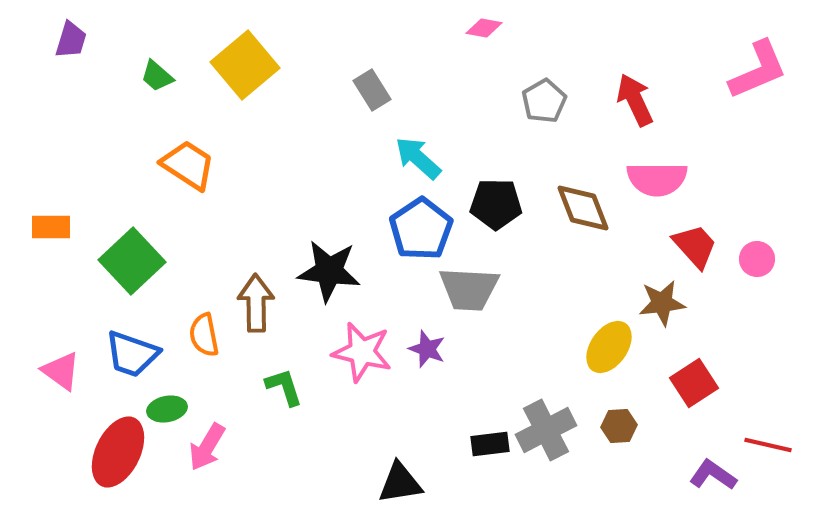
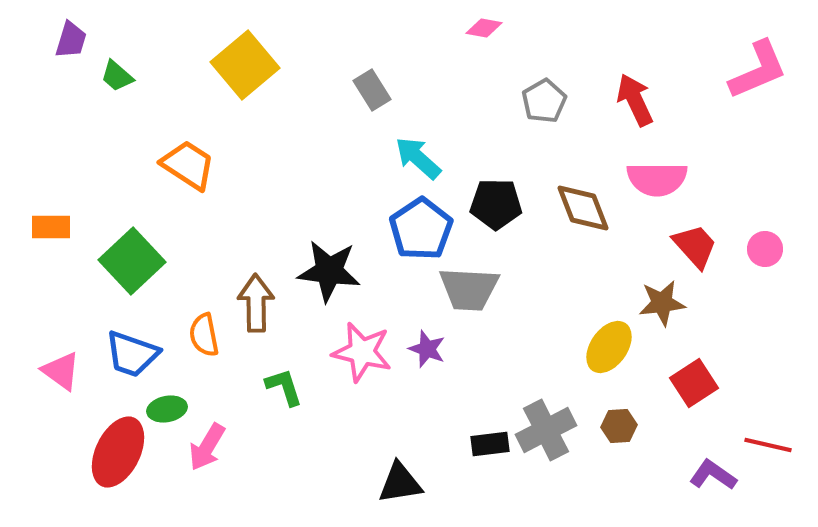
green trapezoid: moved 40 px left
pink circle: moved 8 px right, 10 px up
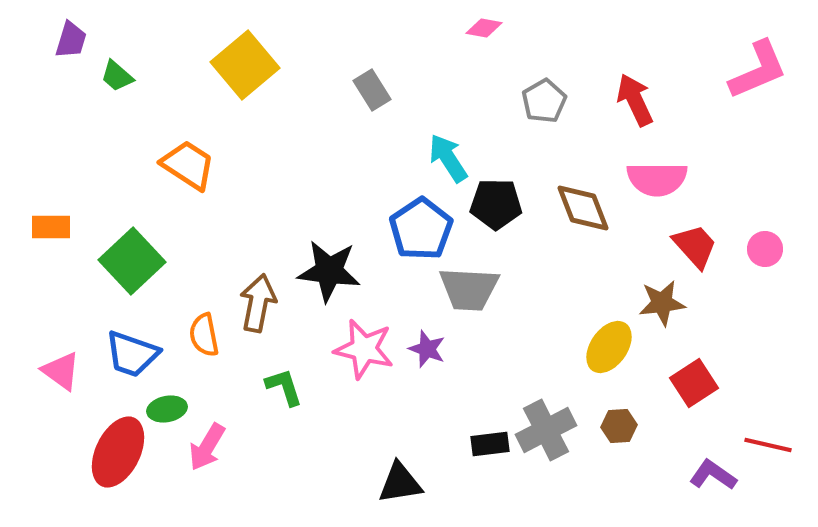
cyan arrow: moved 30 px right; rotated 15 degrees clockwise
brown arrow: moved 2 px right; rotated 12 degrees clockwise
pink star: moved 2 px right, 3 px up
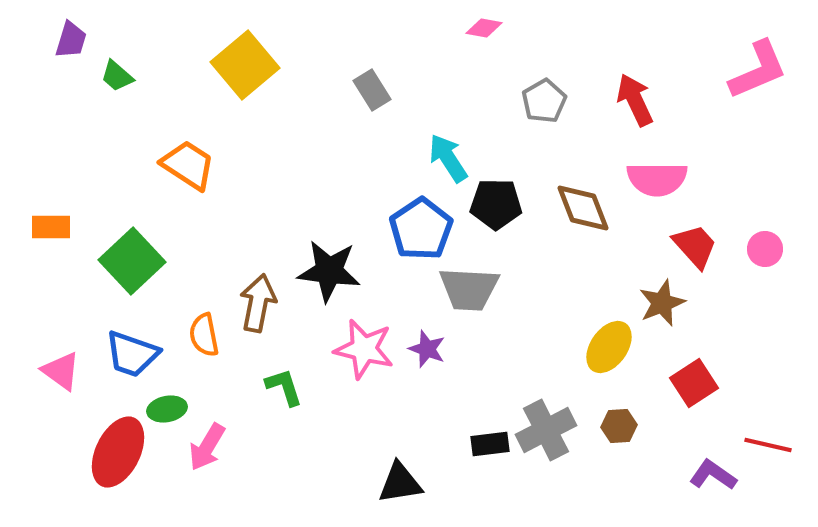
brown star: rotated 15 degrees counterclockwise
